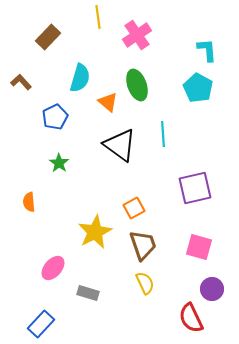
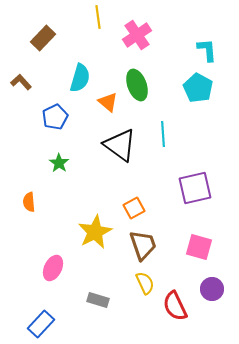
brown rectangle: moved 5 px left, 1 px down
pink ellipse: rotated 15 degrees counterclockwise
gray rectangle: moved 10 px right, 7 px down
red semicircle: moved 16 px left, 12 px up
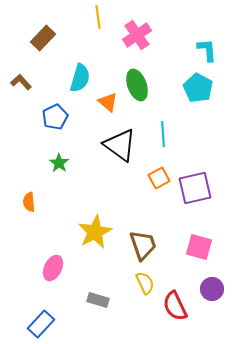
orange square: moved 25 px right, 30 px up
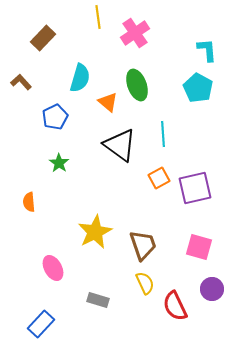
pink cross: moved 2 px left, 2 px up
pink ellipse: rotated 55 degrees counterclockwise
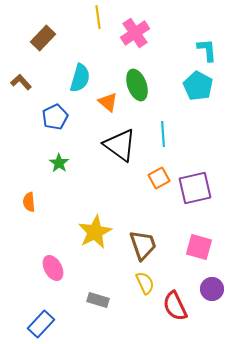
cyan pentagon: moved 2 px up
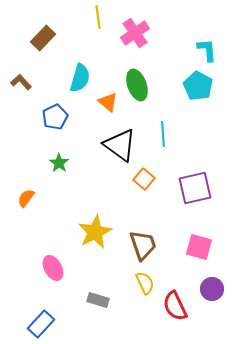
orange square: moved 15 px left, 1 px down; rotated 20 degrees counterclockwise
orange semicircle: moved 3 px left, 4 px up; rotated 42 degrees clockwise
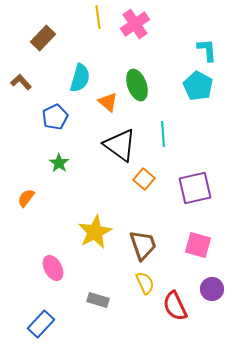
pink cross: moved 9 px up
pink square: moved 1 px left, 2 px up
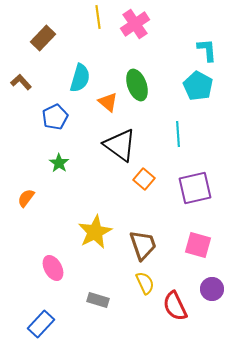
cyan line: moved 15 px right
